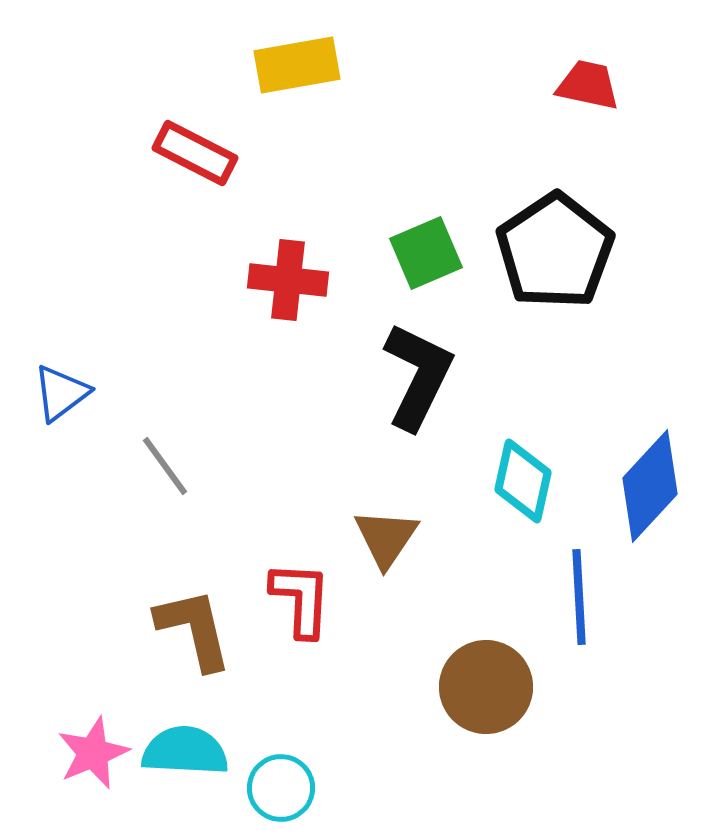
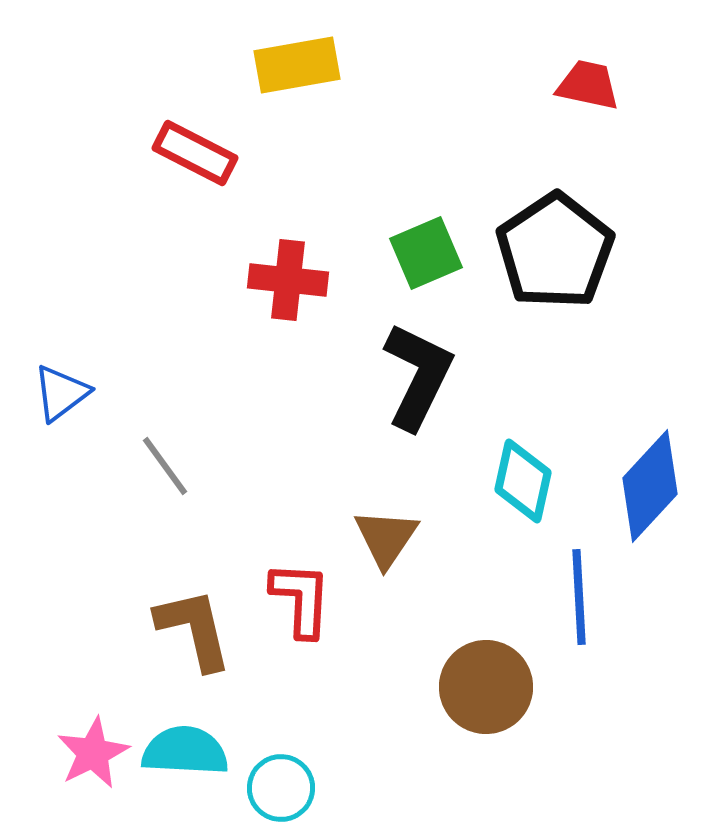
pink star: rotated 4 degrees counterclockwise
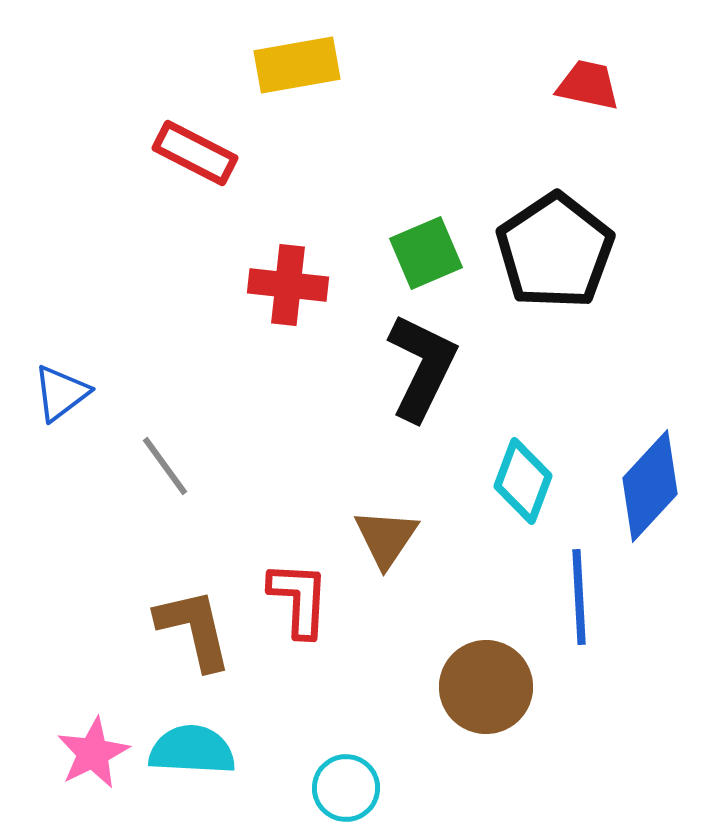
red cross: moved 5 px down
black L-shape: moved 4 px right, 9 px up
cyan diamond: rotated 8 degrees clockwise
red L-shape: moved 2 px left
cyan semicircle: moved 7 px right, 1 px up
cyan circle: moved 65 px right
